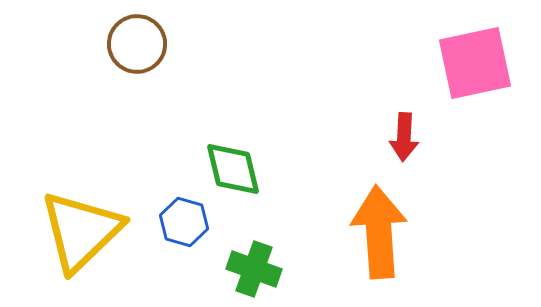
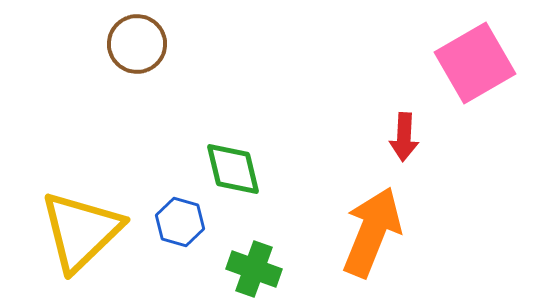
pink square: rotated 18 degrees counterclockwise
blue hexagon: moved 4 px left
orange arrow: moved 7 px left; rotated 26 degrees clockwise
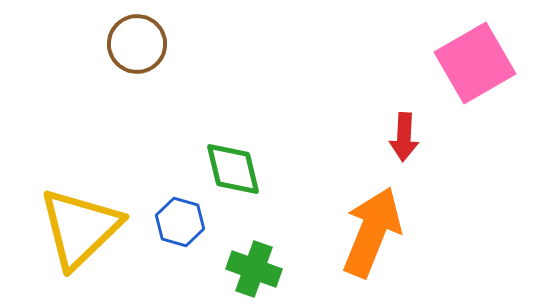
yellow triangle: moved 1 px left, 3 px up
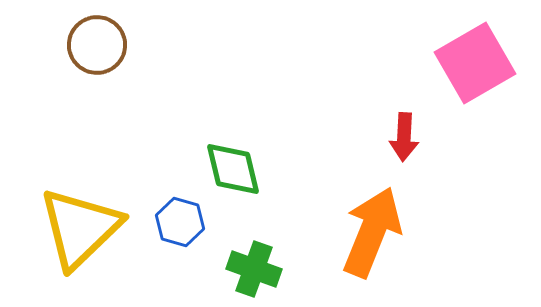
brown circle: moved 40 px left, 1 px down
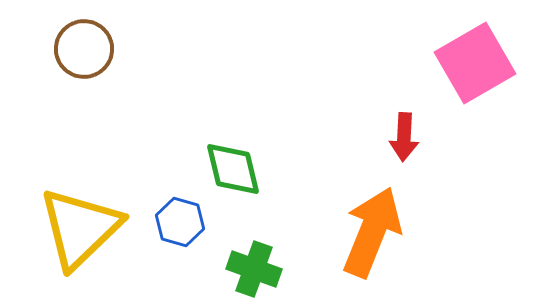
brown circle: moved 13 px left, 4 px down
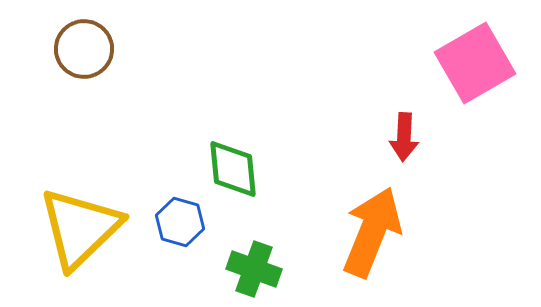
green diamond: rotated 8 degrees clockwise
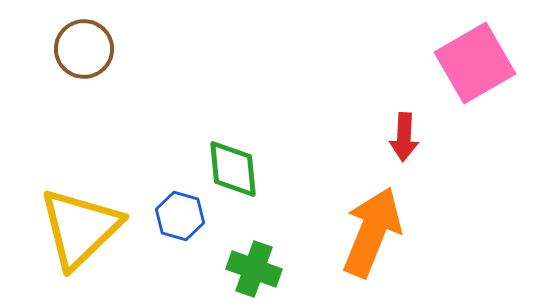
blue hexagon: moved 6 px up
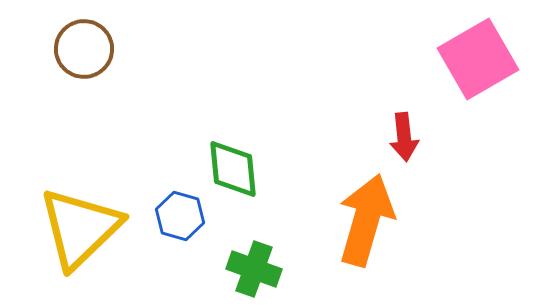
pink square: moved 3 px right, 4 px up
red arrow: rotated 9 degrees counterclockwise
orange arrow: moved 6 px left, 12 px up; rotated 6 degrees counterclockwise
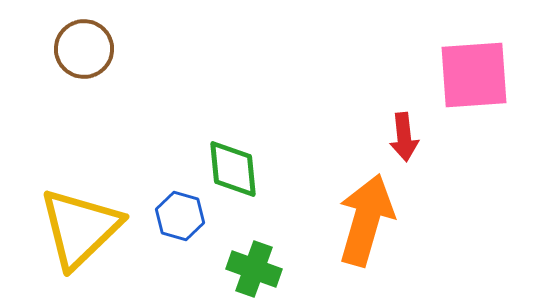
pink square: moved 4 px left, 16 px down; rotated 26 degrees clockwise
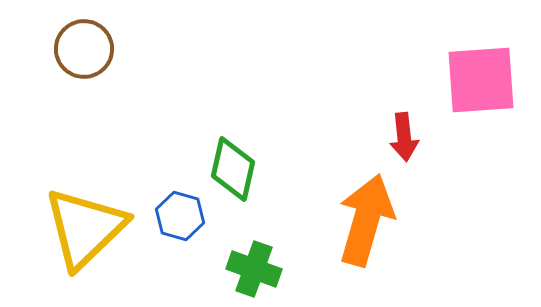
pink square: moved 7 px right, 5 px down
green diamond: rotated 18 degrees clockwise
yellow triangle: moved 5 px right
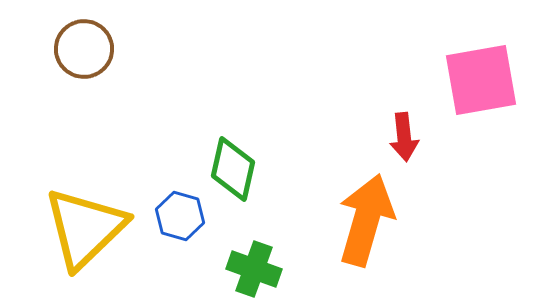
pink square: rotated 6 degrees counterclockwise
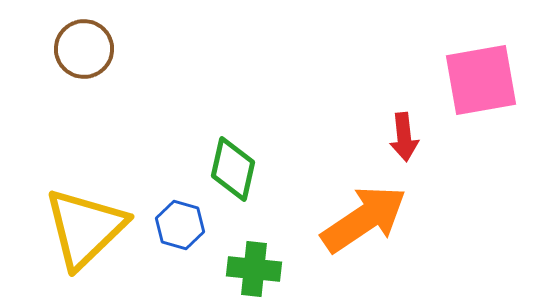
blue hexagon: moved 9 px down
orange arrow: moved 2 px left, 1 px up; rotated 40 degrees clockwise
green cross: rotated 14 degrees counterclockwise
